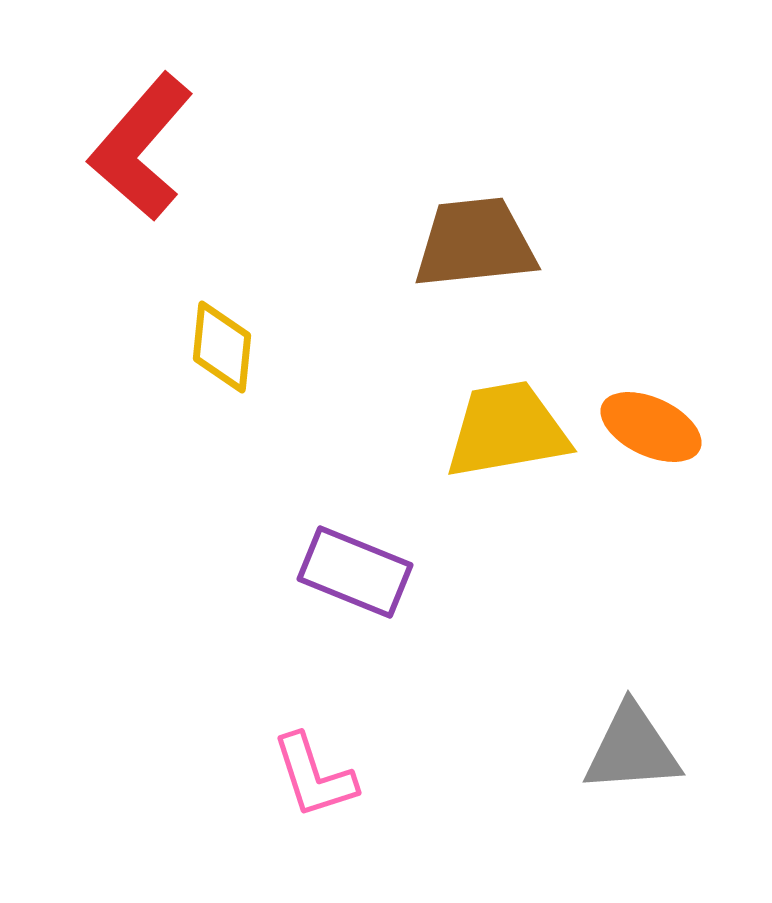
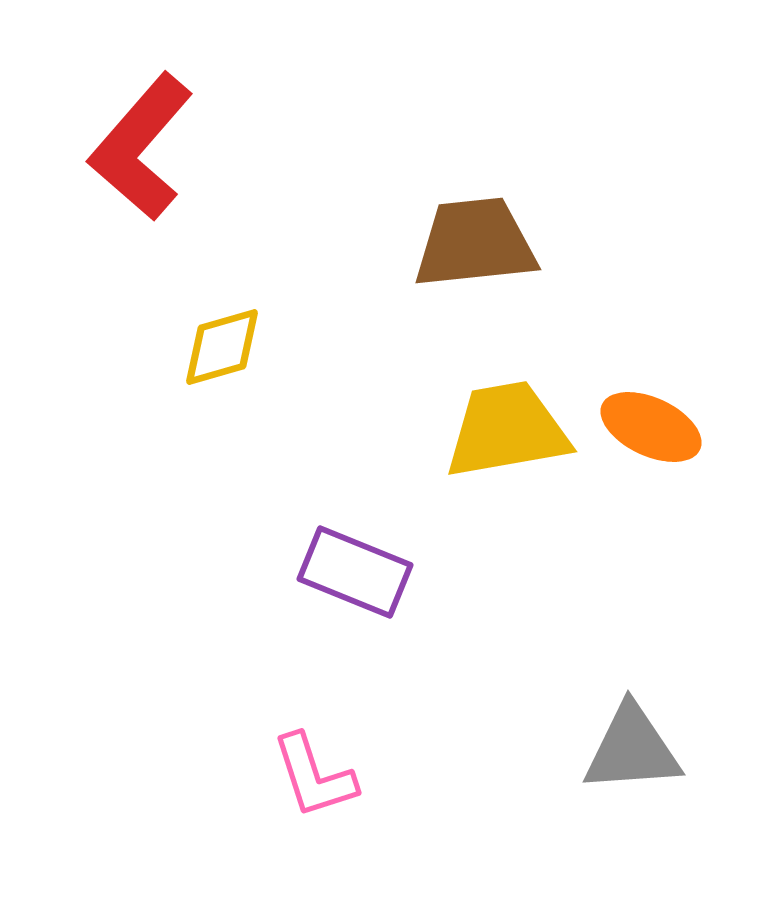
yellow diamond: rotated 68 degrees clockwise
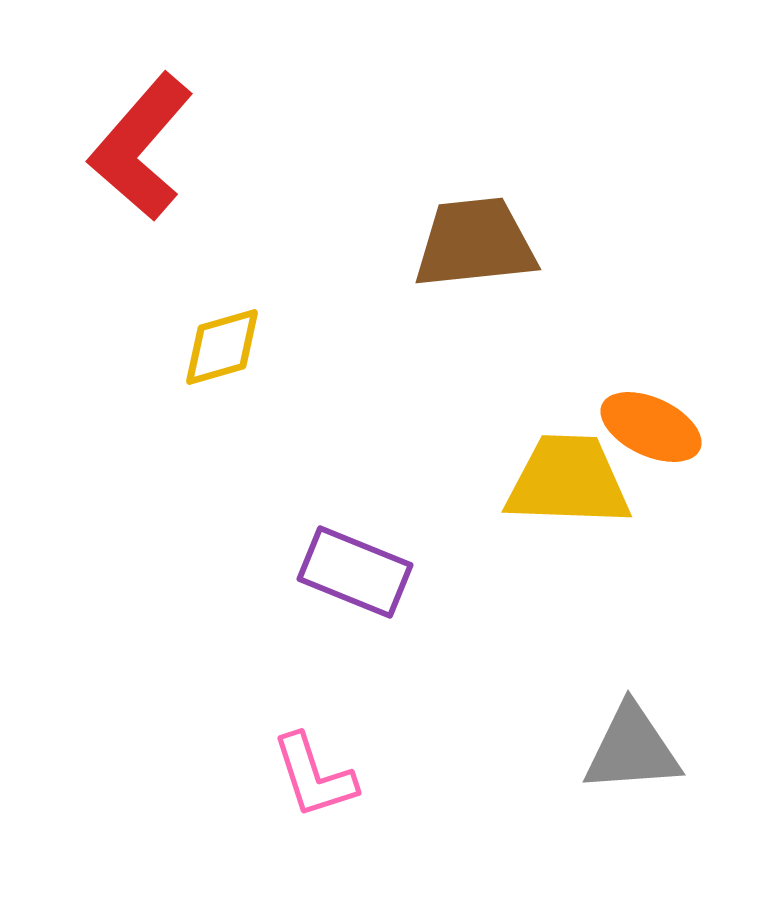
yellow trapezoid: moved 61 px right, 51 px down; rotated 12 degrees clockwise
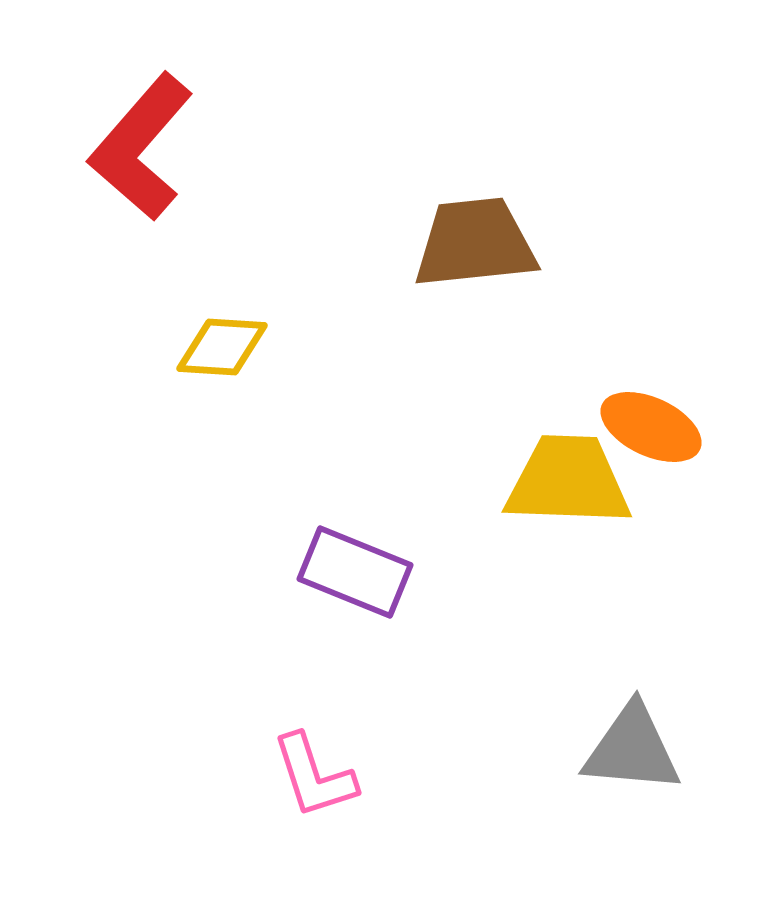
yellow diamond: rotated 20 degrees clockwise
gray triangle: rotated 9 degrees clockwise
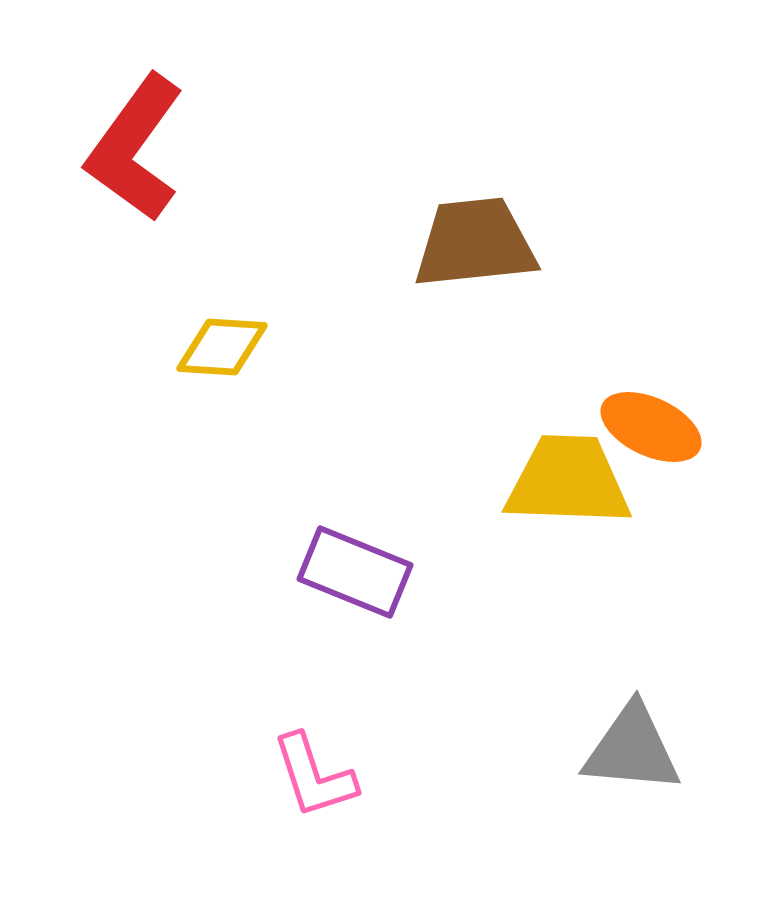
red L-shape: moved 6 px left, 1 px down; rotated 5 degrees counterclockwise
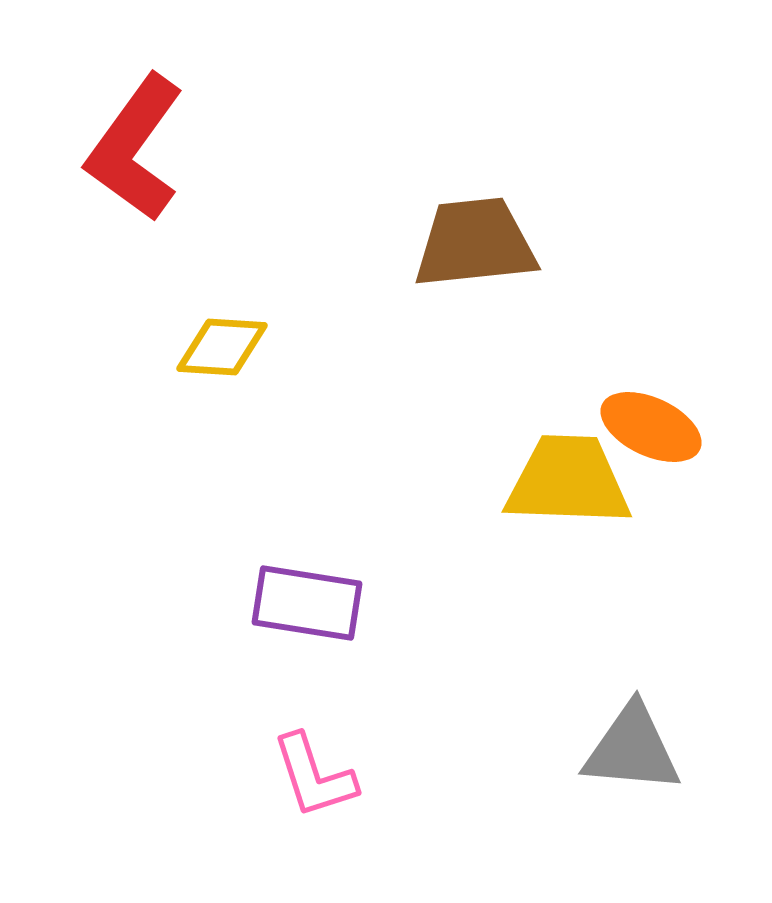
purple rectangle: moved 48 px left, 31 px down; rotated 13 degrees counterclockwise
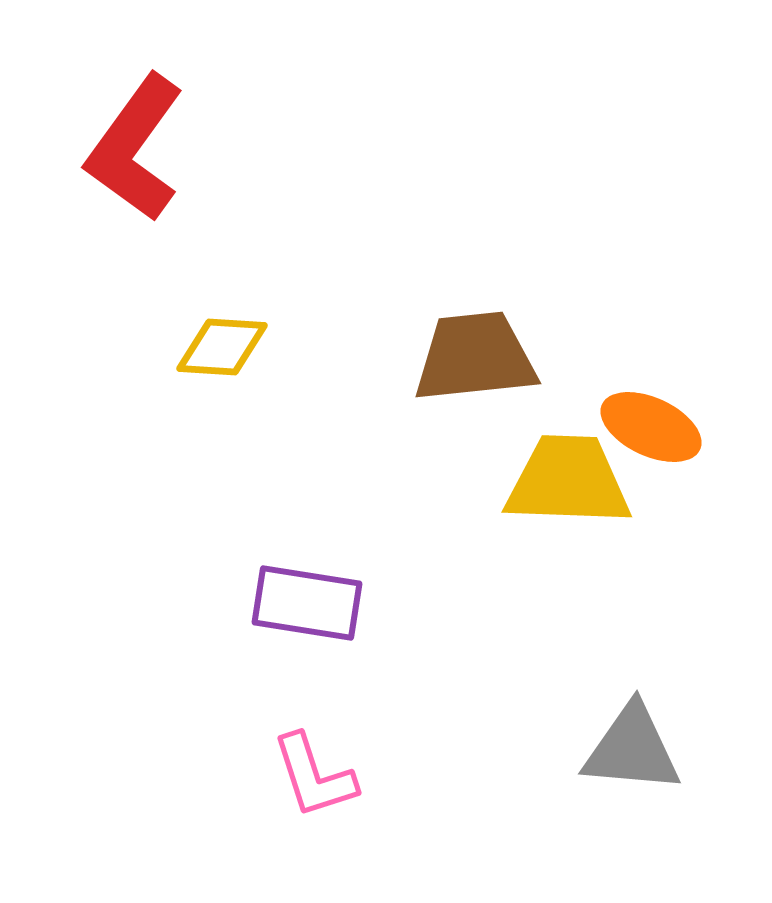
brown trapezoid: moved 114 px down
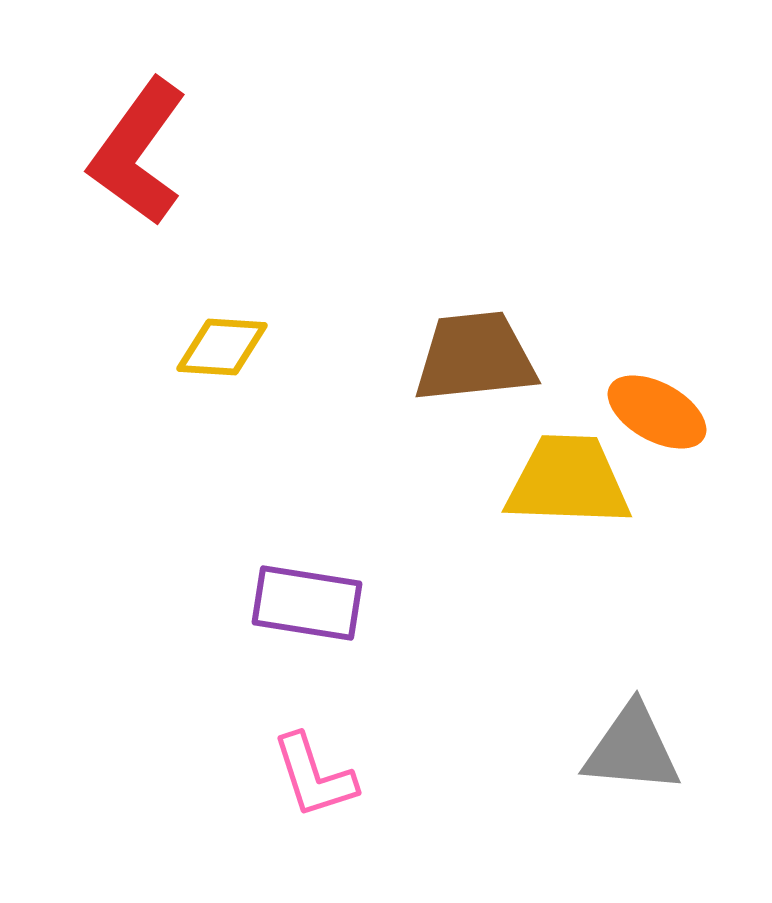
red L-shape: moved 3 px right, 4 px down
orange ellipse: moved 6 px right, 15 px up; rotated 4 degrees clockwise
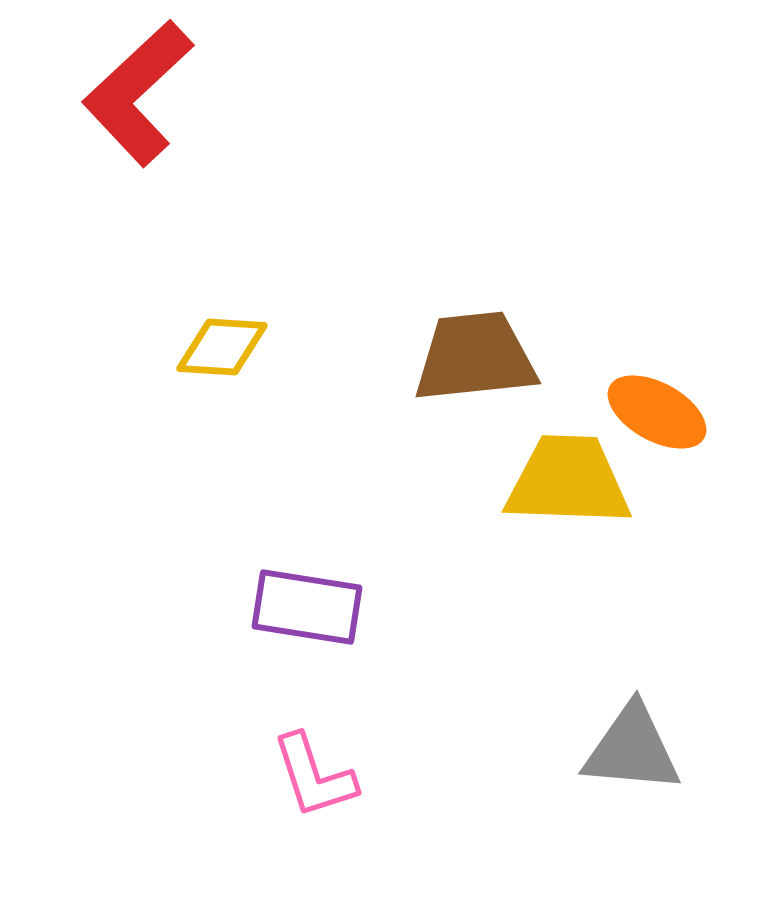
red L-shape: moved 59 px up; rotated 11 degrees clockwise
purple rectangle: moved 4 px down
